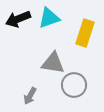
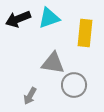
yellow rectangle: rotated 12 degrees counterclockwise
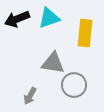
black arrow: moved 1 px left
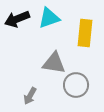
gray triangle: moved 1 px right
gray circle: moved 2 px right
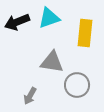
black arrow: moved 3 px down
gray triangle: moved 2 px left, 1 px up
gray circle: moved 1 px right
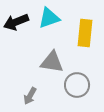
black arrow: moved 1 px left
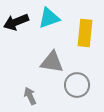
gray arrow: rotated 126 degrees clockwise
